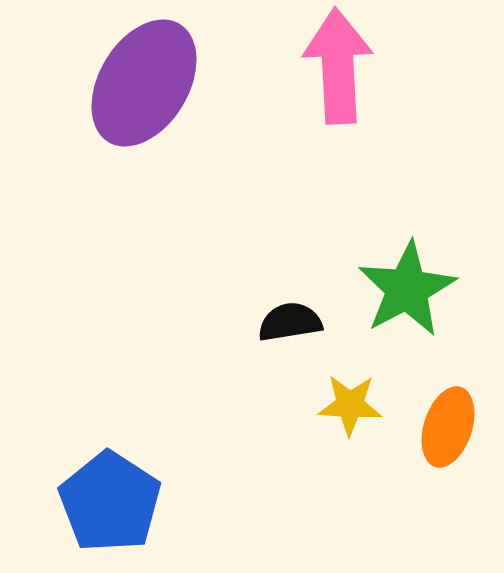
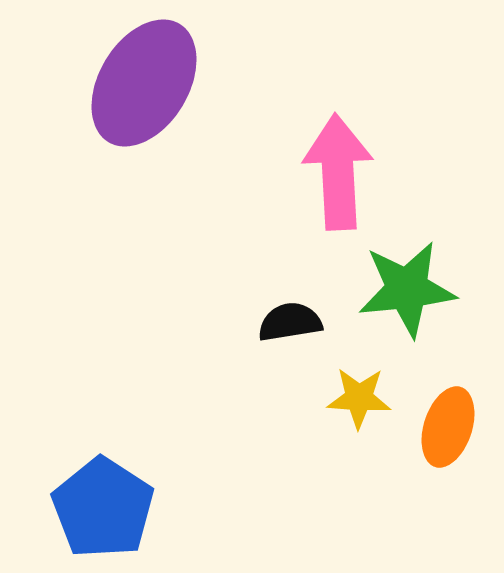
pink arrow: moved 106 px down
green star: rotated 22 degrees clockwise
yellow star: moved 9 px right, 7 px up
blue pentagon: moved 7 px left, 6 px down
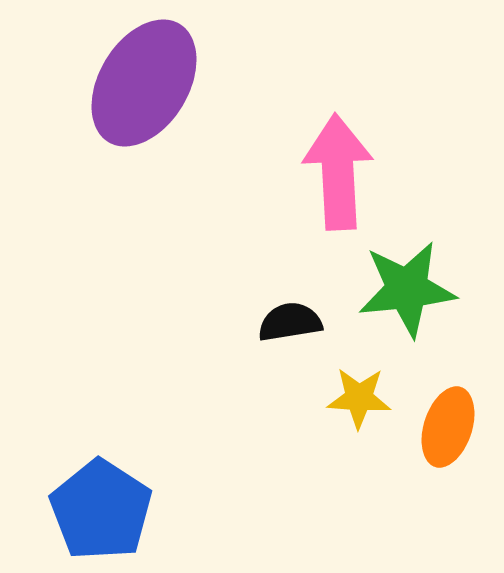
blue pentagon: moved 2 px left, 2 px down
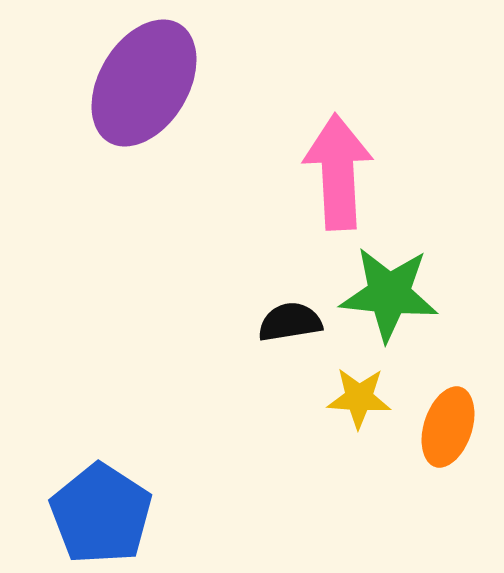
green star: moved 18 px left, 5 px down; rotated 12 degrees clockwise
blue pentagon: moved 4 px down
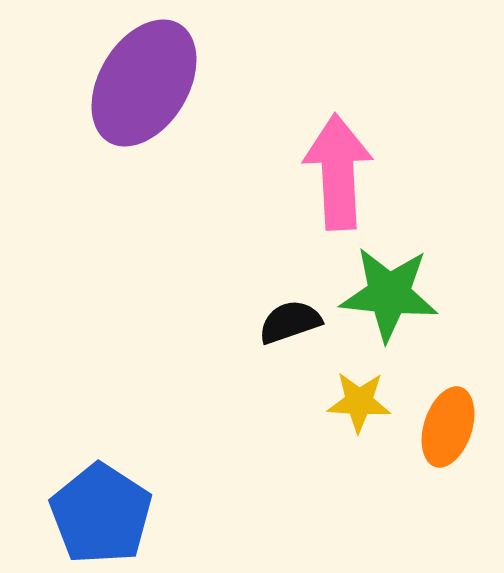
black semicircle: rotated 10 degrees counterclockwise
yellow star: moved 4 px down
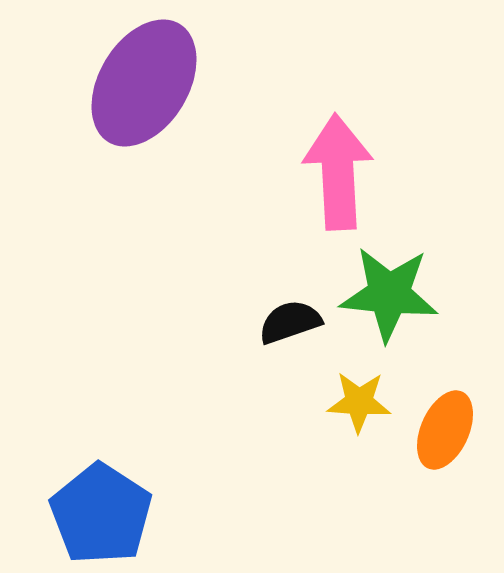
orange ellipse: moved 3 px left, 3 px down; rotated 6 degrees clockwise
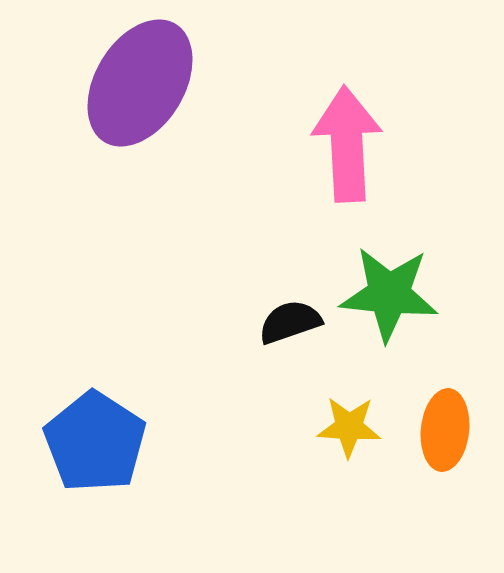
purple ellipse: moved 4 px left
pink arrow: moved 9 px right, 28 px up
yellow star: moved 10 px left, 25 px down
orange ellipse: rotated 18 degrees counterclockwise
blue pentagon: moved 6 px left, 72 px up
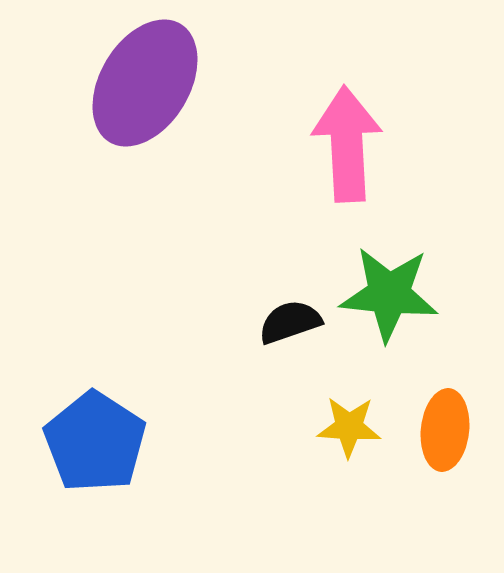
purple ellipse: moved 5 px right
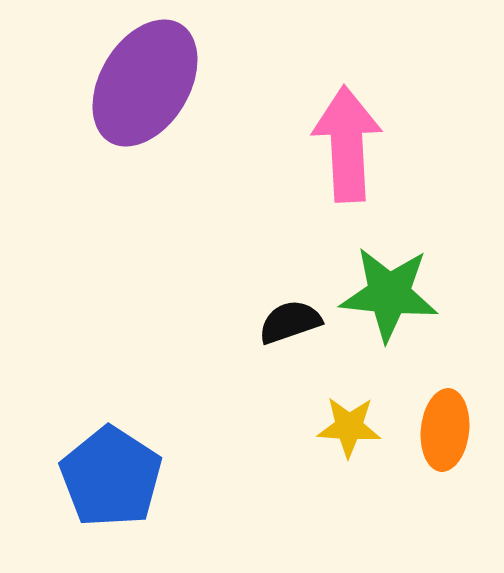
blue pentagon: moved 16 px right, 35 px down
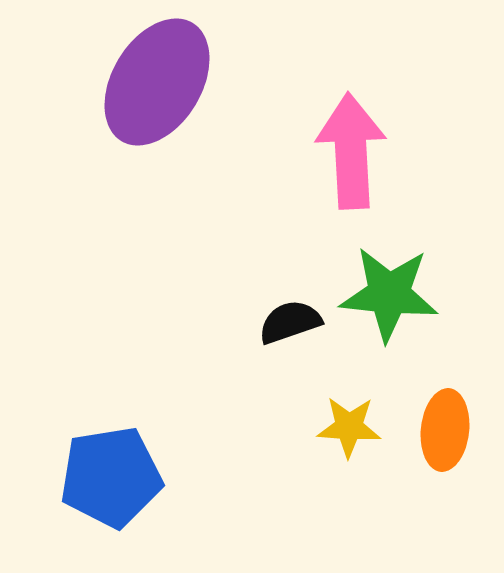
purple ellipse: moved 12 px right, 1 px up
pink arrow: moved 4 px right, 7 px down
blue pentagon: rotated 30 degrees clockwise
